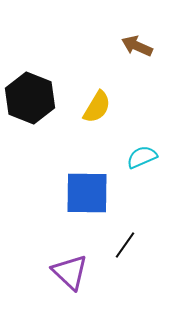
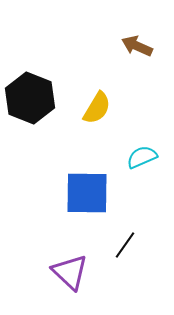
yellow semicircle: moved 1 px down
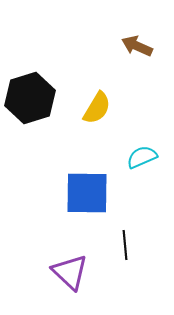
black hexagon: rotated 21 degrees clockwise
black line: rotated 40 degrees counterclockwise
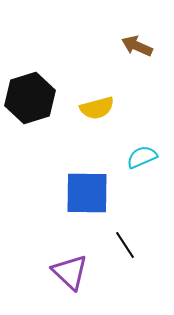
yellow semicircle: rotated 44 degrees clockwise
black line: rotated 28 degrees counterclockwise
